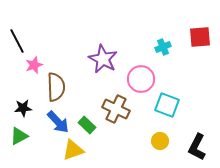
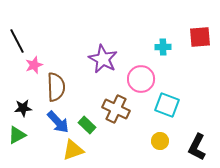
cyan cross: rotated 21 degrees clockwise
green triangle: moved 2 px left, 1 px up
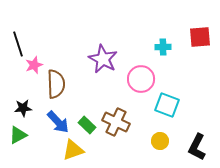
black line: moved 1 px right, 3 px down; rotated 10 degrees clockwise
brown semicircle: moved 3 px up
brown cross: moved 13 px down
green triangle: moved 1 px right
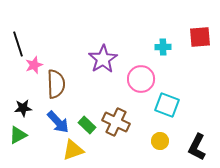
purple star: rotated 12 degrees clockwise
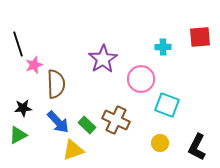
brown cross: moved 2 px up
yellow circle: moved 2 px down
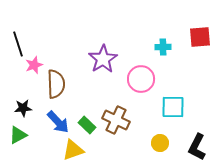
cyan square: moved 6 px right, 2 px down; rotated 20 degrees counterclockwise
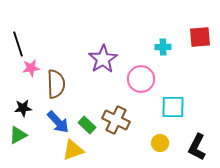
pink star: moved 3 px left, 3 px down; rotated 12 degrees clockwise
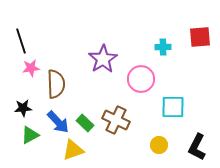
black line: moved 3 px right, 3 px up
green rectangle: moved 2 px left, 2 px up
green triangle: moved 12 px right
yellow circle: moved 1 px left, 2 px down
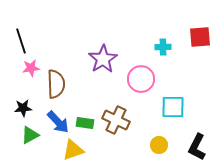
green rectangle: rotated 36 degrees counterclockwise
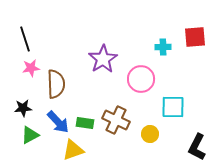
red square: moved 5 px left
black line: moved 4 px right, 2 px up
yellow circle: moved 9 px left, 11 px up
